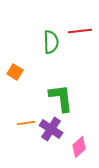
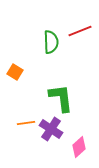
red line: rotated 15 degrees counterclockwise
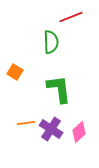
red line: moved 9 px left, 14 px up
green L-shape: moved 2 px left, 9 px up
pink diamond: moved 15 px up
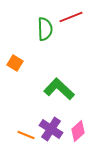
green semicircle: moved 6 px left, 13 px up
orange square: moved 9 px up
green L-shape: rotated 40 degrees counterclockwise
orange line: moved 12 px down; rotated 30 degrees clockwise
pink diamond: moved 1 px left, 1 px up
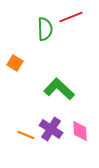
pink diamond: moved 2 px right; rotated 50 degrees counterclockwise
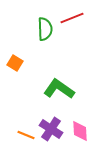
red line: moved 1 px right, 1 px down
green L-shape: rotated 8 degrees counterclockwise
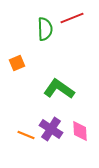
orange square: moved 2 px right; rotated 35 degrees clockwise
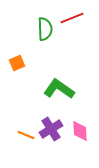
purple cross: rotated 25 degrees clockwise
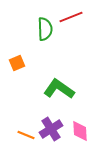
red line: moved 1 px left, 1 px up
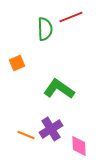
pink diamond: moved 1 px left, 15 px down
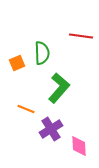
red line: moved 10 px right, 19 px down; rotated 30 degrees clockwise
green semicircle: moved 3 px left, 24 px down
green L-shape: moved 1 px up; rotated 96 degrees clockwise
orange line: moved 26 px up
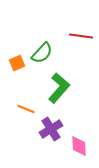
green semicircle: rotated 45 degrees clockwise
